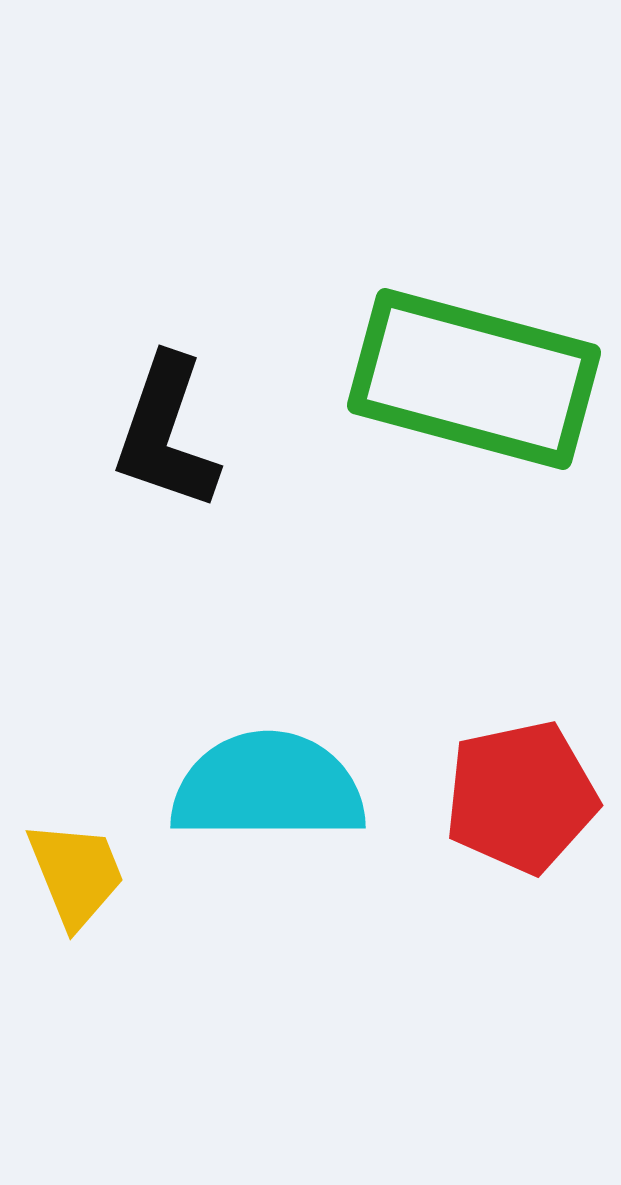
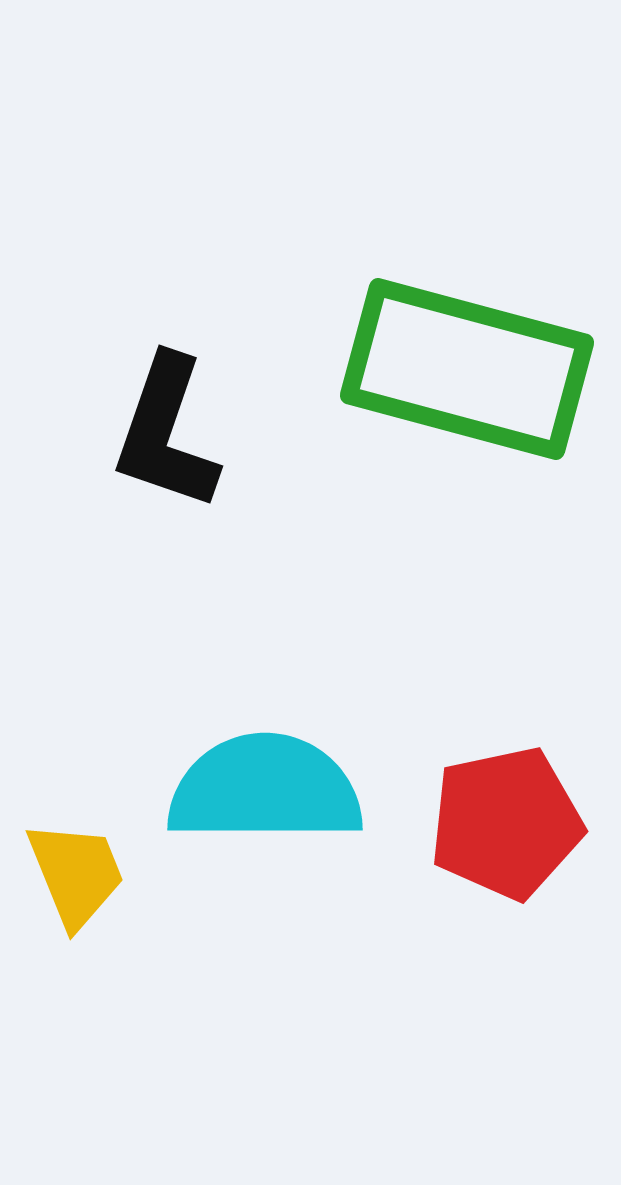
green rectangle: moved 7 px left, 10 px up
cyan semicircle: moved 3 px left, 2 px down
red pentagon: moved 15 px left, 26 px down
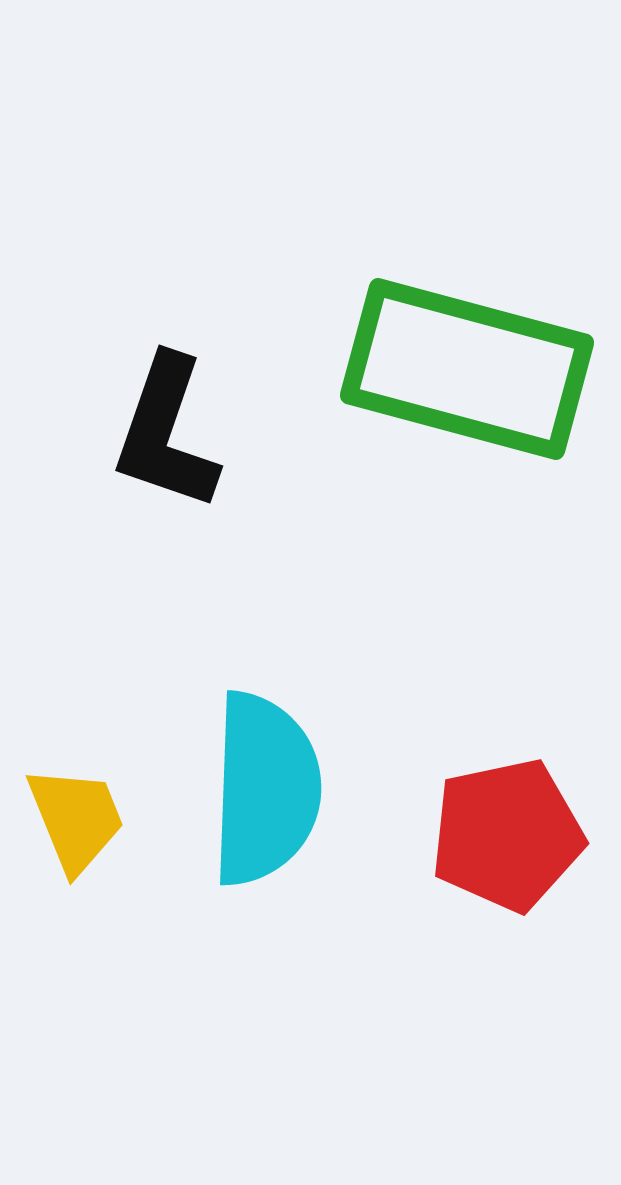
cyan semicircle: rotated 92 degrees clockwise
red pentagon: moved 1 px right, 12 px down
yellow trapezoid: moved 55 px up
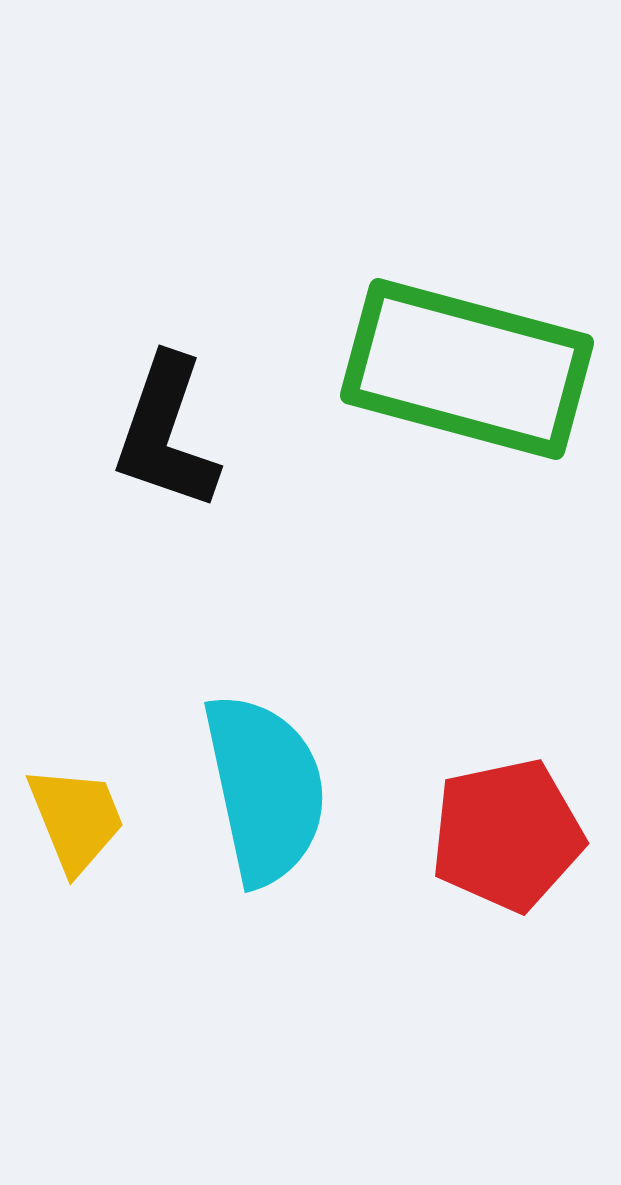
cyan semicircle: rotated 14 degrees counterclockwise
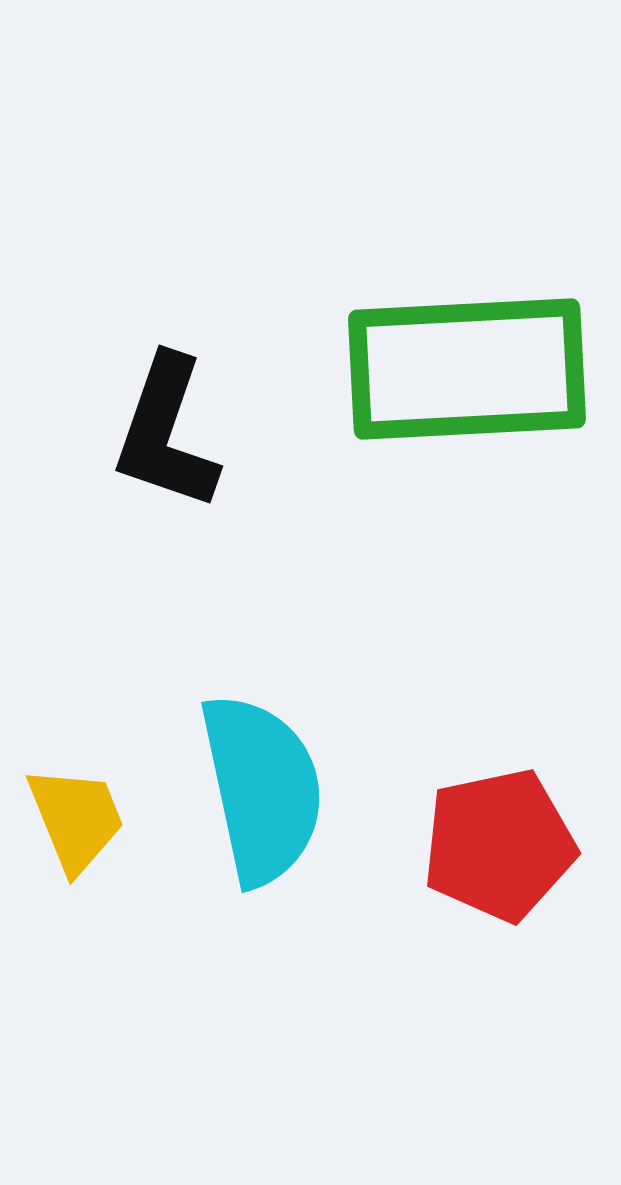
green rectangle: rotated 18 degrees counterclockwise
cyan semicircle: moved 3 px left
red pentagon: moved 8 px left, 10 px down
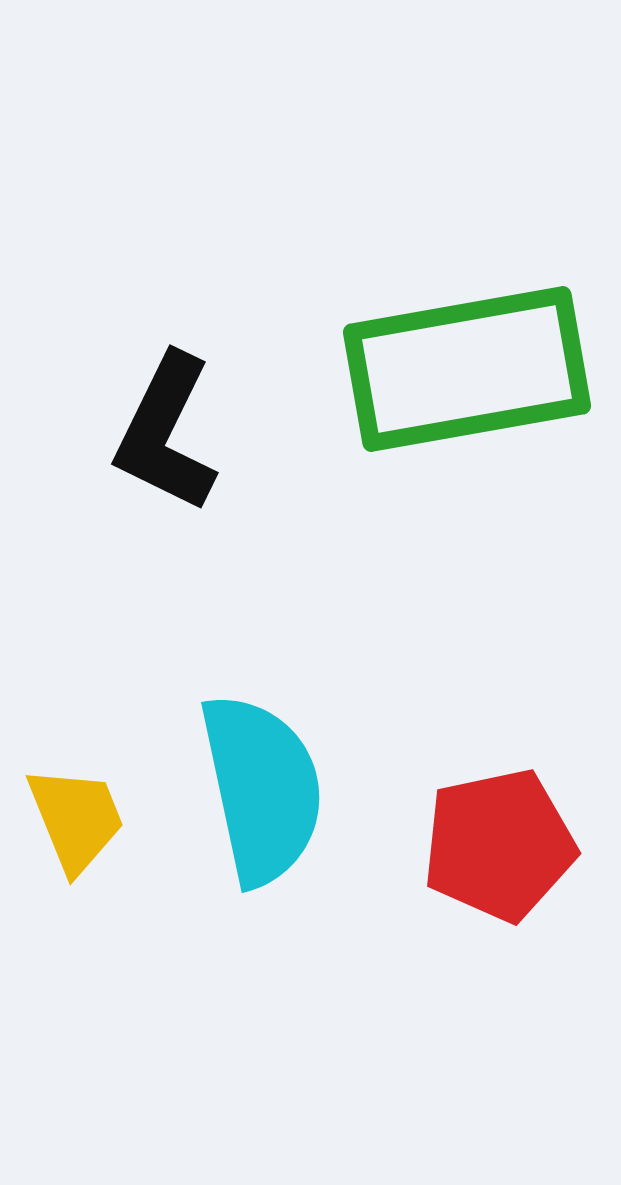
green rectangle: rotated 7 degrees counterclockwise
black L-shape: rotated 7 degrees clockwise
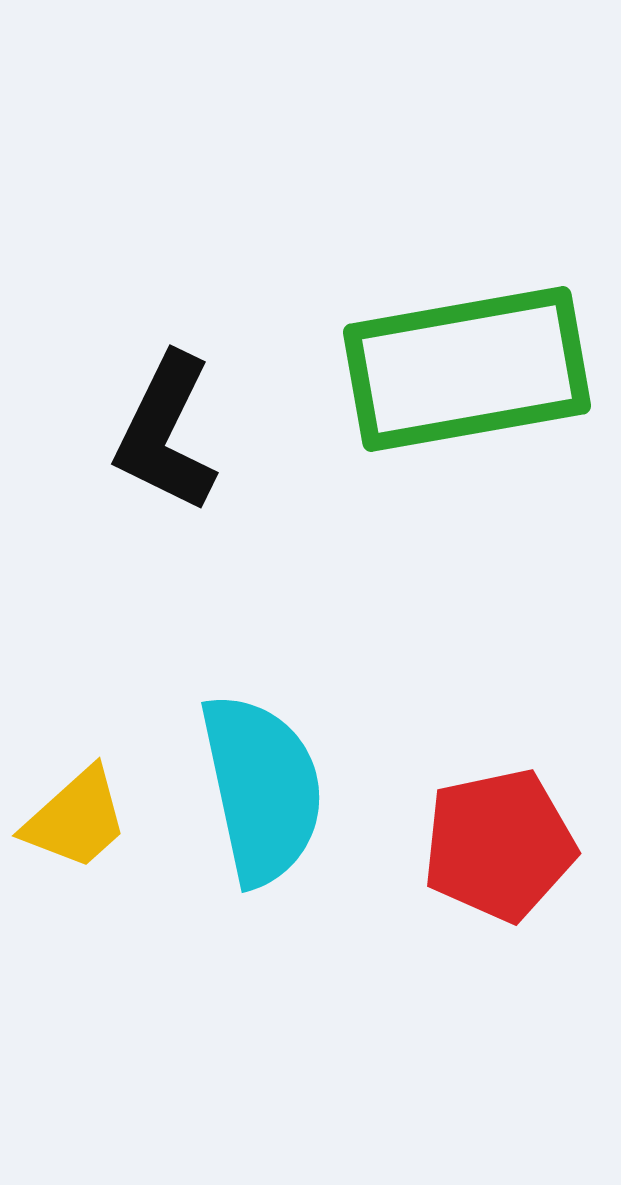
yellow trapezoid: rotated 70 degrees clockwise
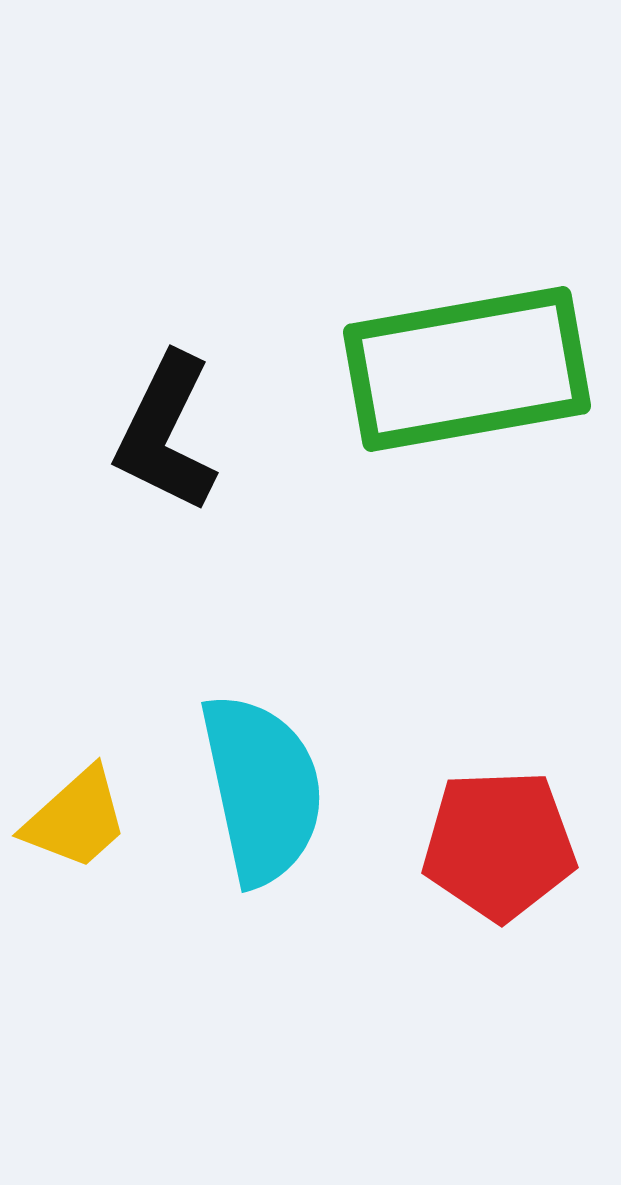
red pentagon: rotated 10 degrees clockwise
